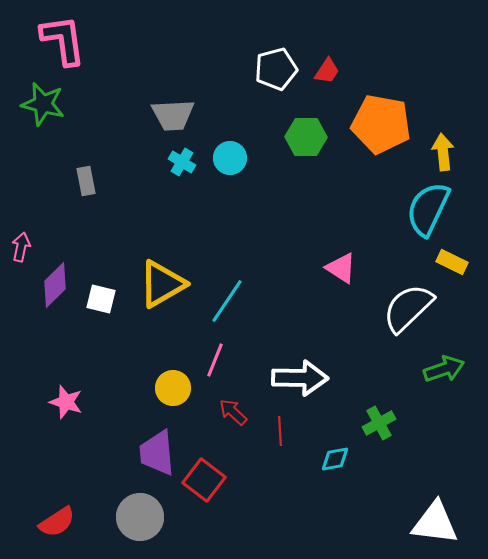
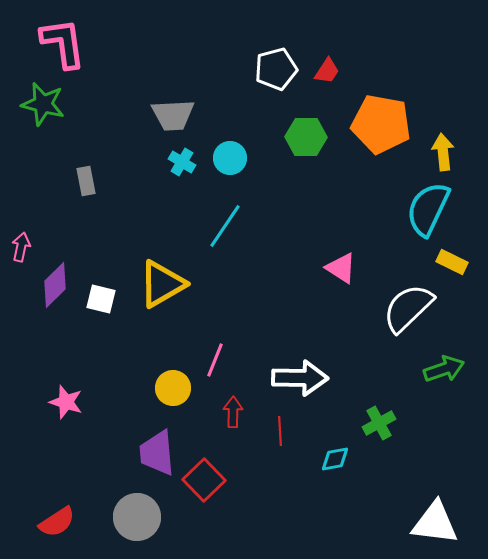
pink L-shape: moved 3 px down
cyan line: moved 2 px left, 75 px up
red arrow: rotated 48 degrees clockwise
red square: rotated 9 degrees clockwise
gray circle: moved 3 px left
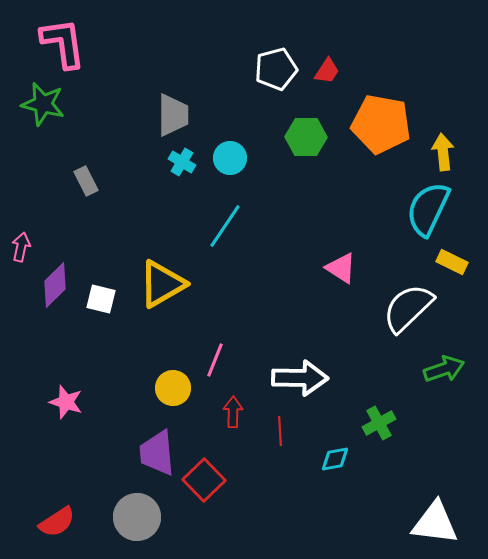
gray trapezoid: rotated 87 degrees counterclockwise
gray rectangle: rotated 16 degrees counterclockwise
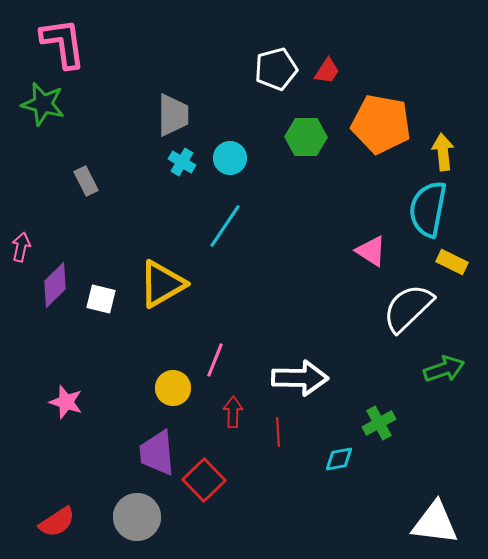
cyan semicircle: rotated 14 degrees counterclockwise
pink triangle: moved 30 px right, 17 px up
red line: moved 2 px left, 1 px down
cyan diamond: moved 4 px right
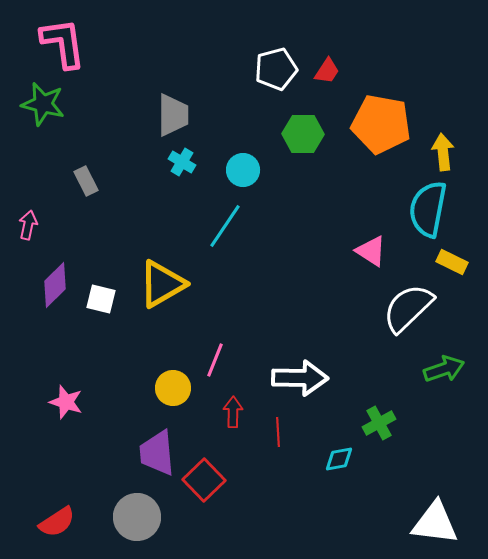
green hexagon: moved 3 px left, 3 px up
cyan circle: moved 13 px right, 12 px down
pink arrow: moved 7 px right, 22 px up
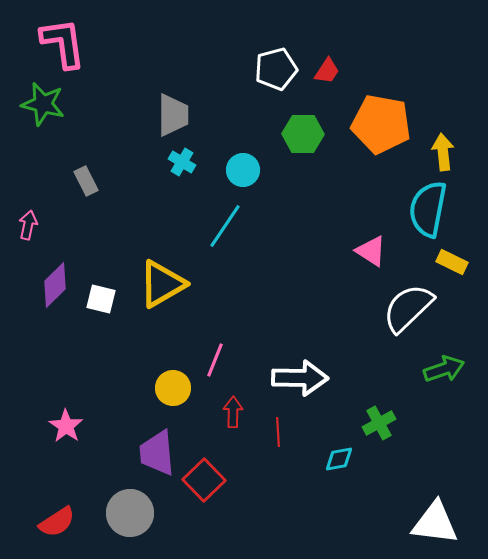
pink star: moved 24 px down; rotated 16 degrees clockwise
gray circle: moved 7 px left, 4 px up
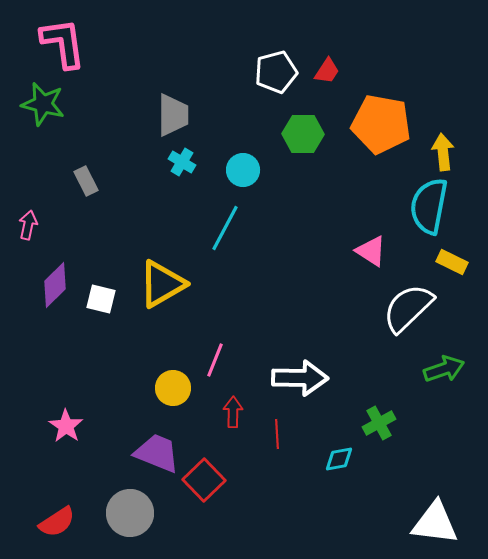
white pentagon: moved 3 px down
cyan semicircle: moved 1 px right, 3 px up
cyan line: moved 2 px down; rotated 6 degrees counterclockwise
red line: moved 1 px left, 2 px down
purple trapezoid: rotated 117 degrees clockwise
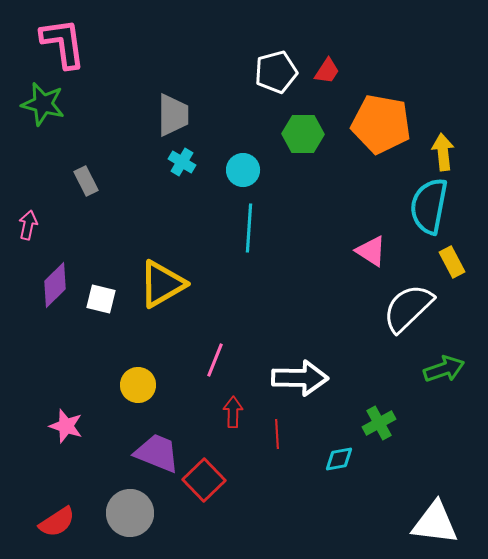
cyan line: moved 24 px right; rotated 24 degrees counterclockwise
yellow rectangle: rotated 36 degrees clockwise
yellow circle: moved 35 px left, 3 px up
pink star: rotated 16 degrees counterclockwise
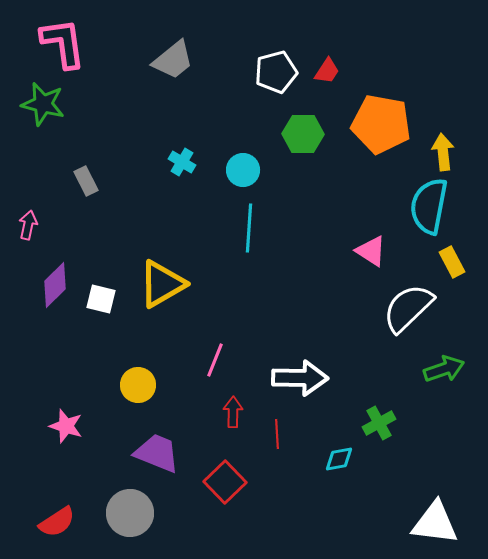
gray trapezoid: moved 55 px up; rotated 51 degrees clockwise
red square: moved 21 px right, 2 px down
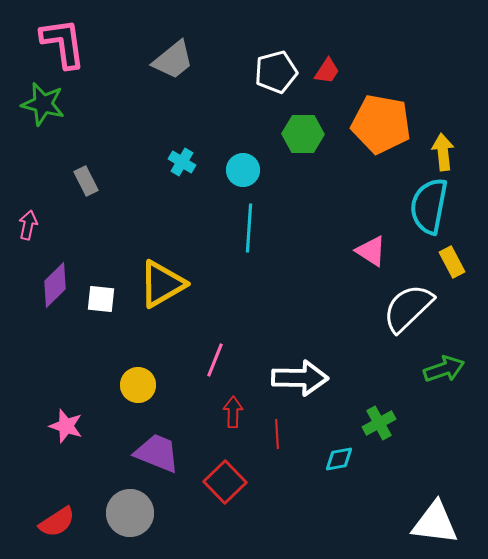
white square: rotated 8 degrees counterclockwise
